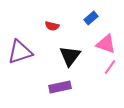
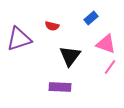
purple triangle: moved 1 px left, 13 px up
purple rectangle: rotated 15 degrees clockwise
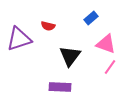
red semicircle: moved 4 px left
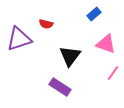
blue rectangle: moved 3 px right, 4 px up
red semicircle: moved 2 px left, 2 px up
pink line: moved 3 px right, 6 px down
purple rectangle: rotated 30 degrees clockwise
